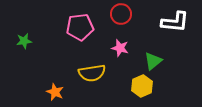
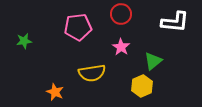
pink pentagon: moved 2 px left
pink star: moved 1 px right, 1 px up; rotated 18 degrees clockwise
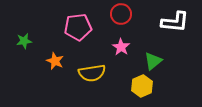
orange star: moved 31 px up
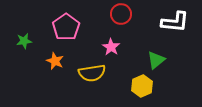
pink pentagon: moved 12 px left; rotated 28 degrees counterclockwise
pink star: moved 10 px left
green triangle: moved 3 px right, 1 px up
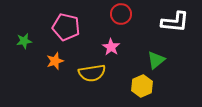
pink pentagon: rotated 24 degrees counterclockwise
orange star: rotated 30 degrees clockwise
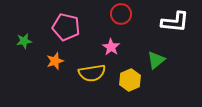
yellow hexagon: moved 12 px left, 6 px up
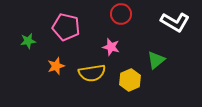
white L-shape: rotated 24 degrees clockwise
green star: moved 4 px right
pink star: rotated 18 degrees counterclockwise
orange star: moved 1 px right, 5 px down
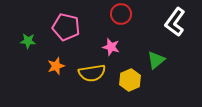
white L-shape: rotated 96 degrees clockwise
green star: rotated 14 degrees clockwise
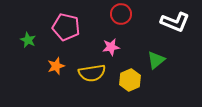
white L-shape: rotated 104 degrees counterclockwise
green star: moved 1 px up; rotated 21 degrees clockwise
pink star: rotated 24 degrees counterclockwise
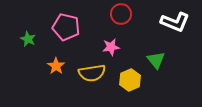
green star: moved 1 px up
green triangle: rotated 30 degrees counterclockwise
orange star: rotated 18 degrees counterclockwise
